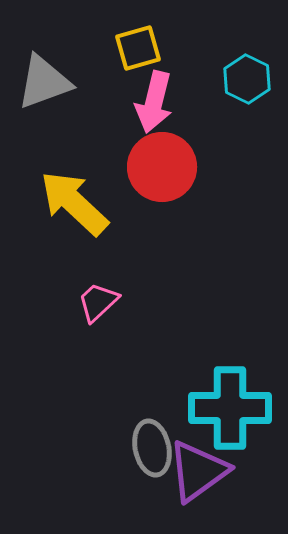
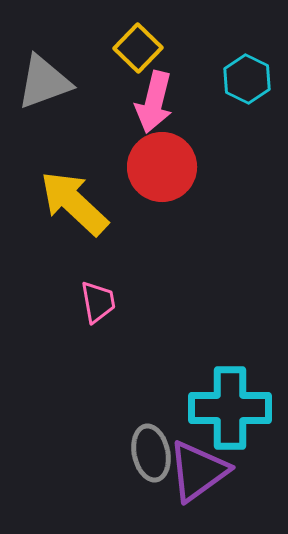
yellow square: rotated 30 degrees counterclockwise
pink trapezoid: rotated 123 degrees clockwise
gray ellipse: moved 1 px left, 5 px down
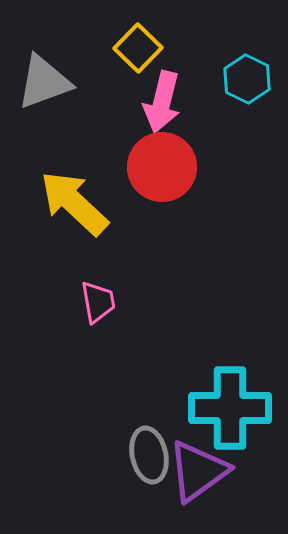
pink arrow: moved 8 px right
gray ellipse: moved 2 px left, 2 px down
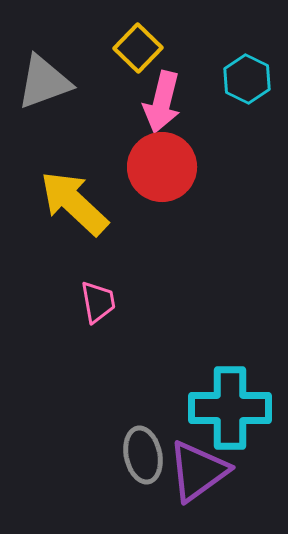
gray ellipse: moved 6 px left
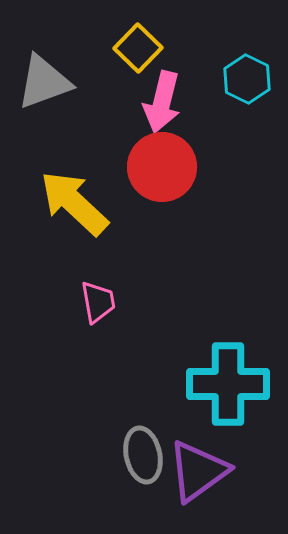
cyan cross: moved 2 px left, 24 px up
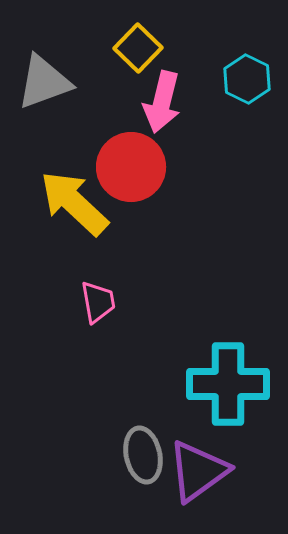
red circle: moved 31 px left
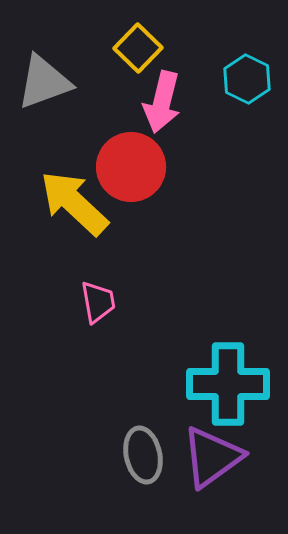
purple triangle: moved 14 px right, 14 px up
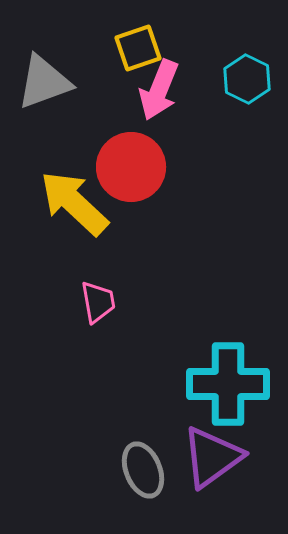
yellow square: rotated 27 degrees clockwise
pink arrow: moved 3 px left, 12 px up; rotated 8 degrees clockwise
gray ellipse: moved 15 px down; rotated 10 degrees counterclockwise
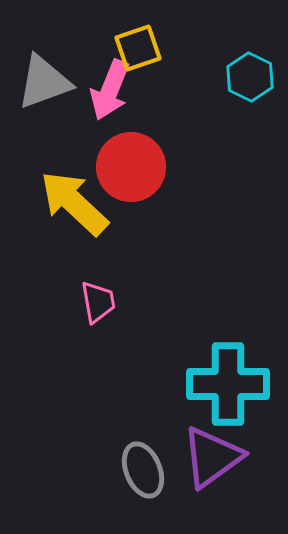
cyan hexagon: moved 3 px right, 2 px up
pink arrow: moved 49 px left
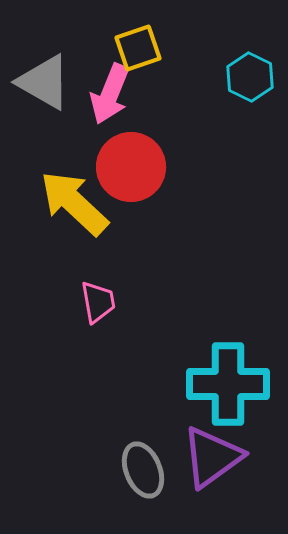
gray triangle: rotated 50 degrees clockwise
pink arrow: moved 4 px down
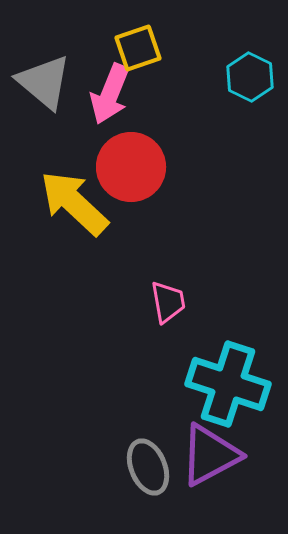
gray triangle: rotated 10 degrees clockwise
pink trapezoid: moved 70 px right
cyan cross: rotated 18 degrees clockwise
purple triangle: moved 2 px left, 2 px up; rotated 8 degrees clockwise
gray ellipse: moved 5 px right, 3 px up
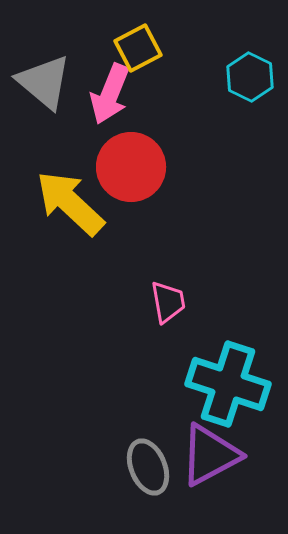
yellow square: rotated 9 degrees counterclockwise
yellow arrow: moved 4 px left
